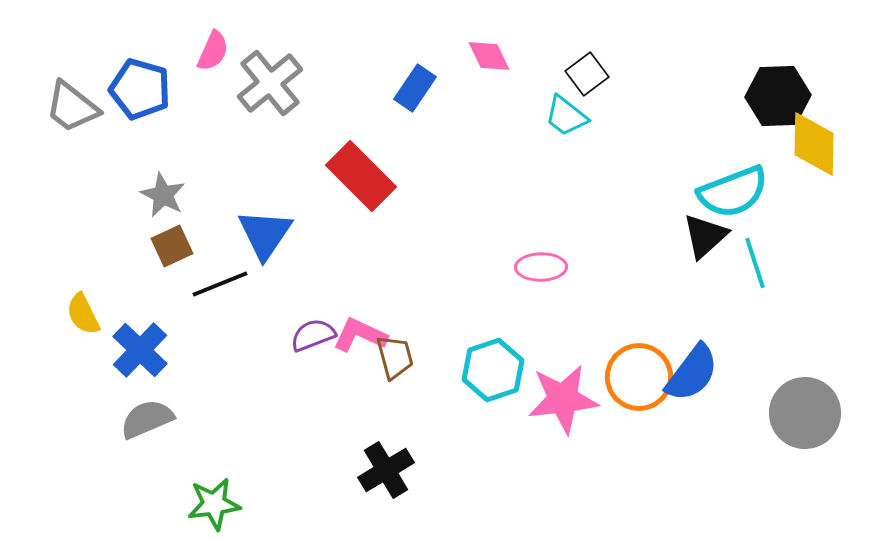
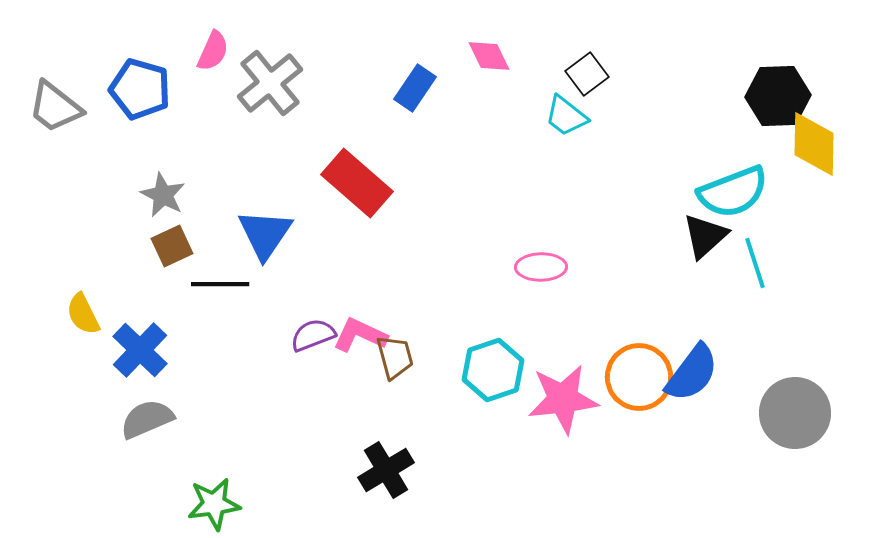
gray trapezoid: moved 17 px left
red rectangle: moved 4 px left, 7 px down; rotated 4 degrees counterclockwise
black line: rotated 22 degrees clockwise
gray circle: moved 10 px left
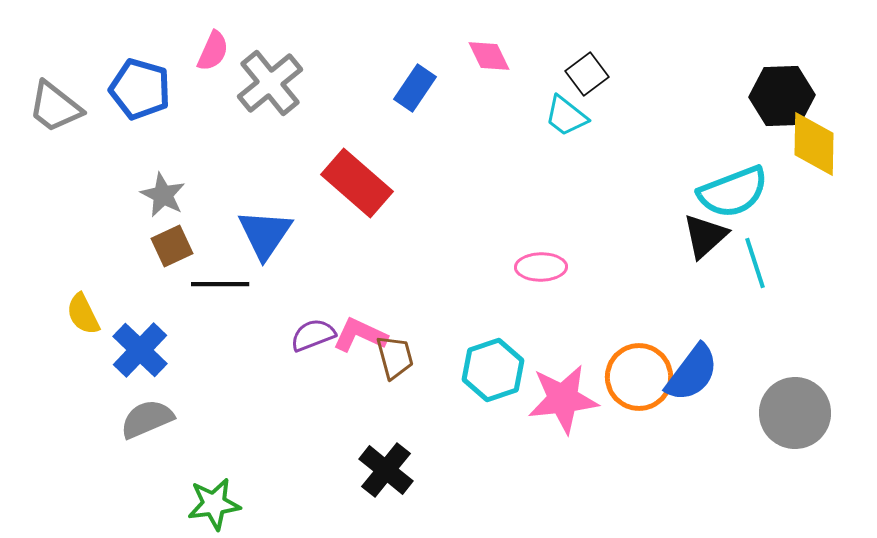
black hexagon: moved 4 px right
black cross: rotated 20 degrees counterclockwise
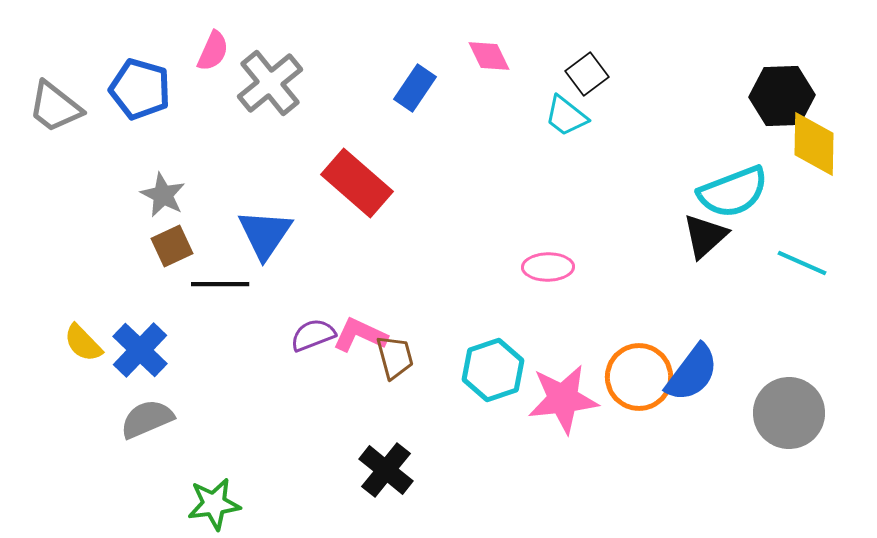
cyan line: moved 47 px right; rotated 48 degrees counterclockwise
pink ellipse: moved 7 px right
yellow semicircle: moved 29 px down; rotated 18 degrees counterclockwise
gray circle: moved 6 px left
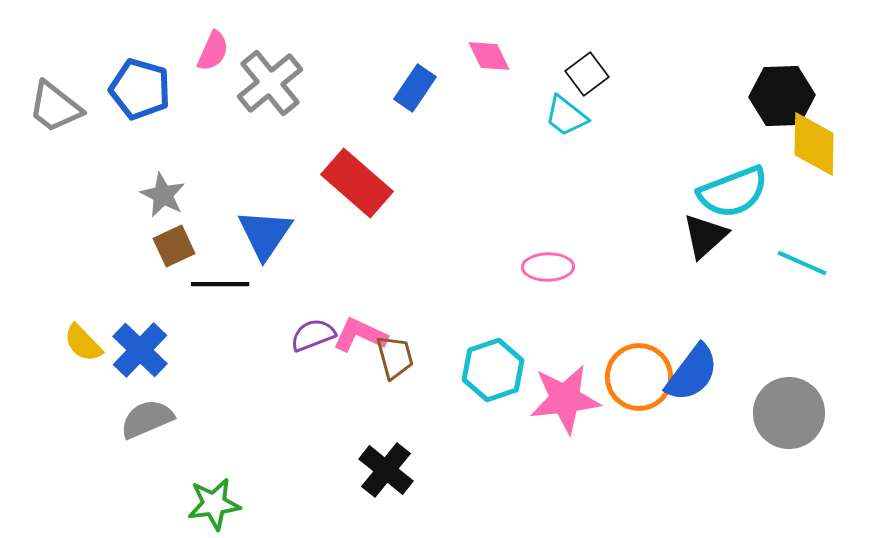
brown square: moved 2 px right
pink star: moved 2 px right
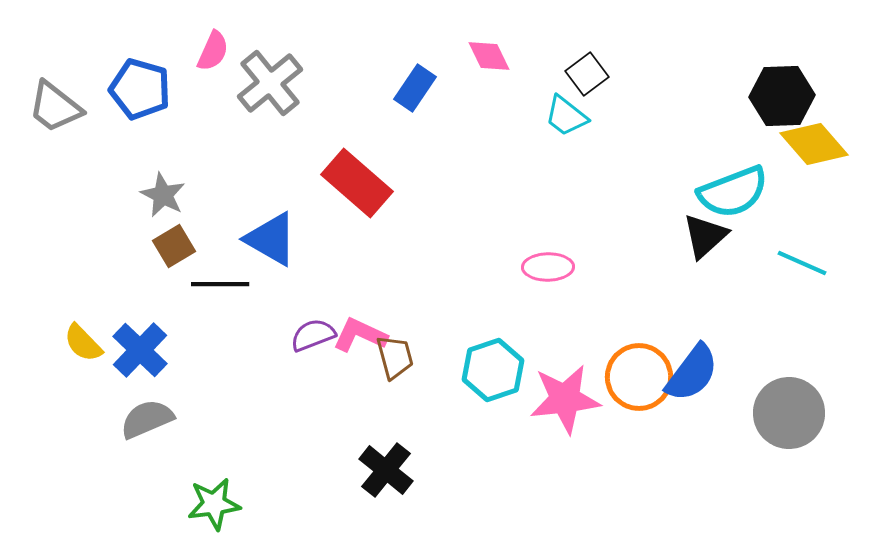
yellow diamond: rotated 42 degrees counterclockwise
blue triangle: moved 6 px right, 5 px down; rotated 34 degrees counterclockwise
brown square: rotated 6 degrees counterclockwise
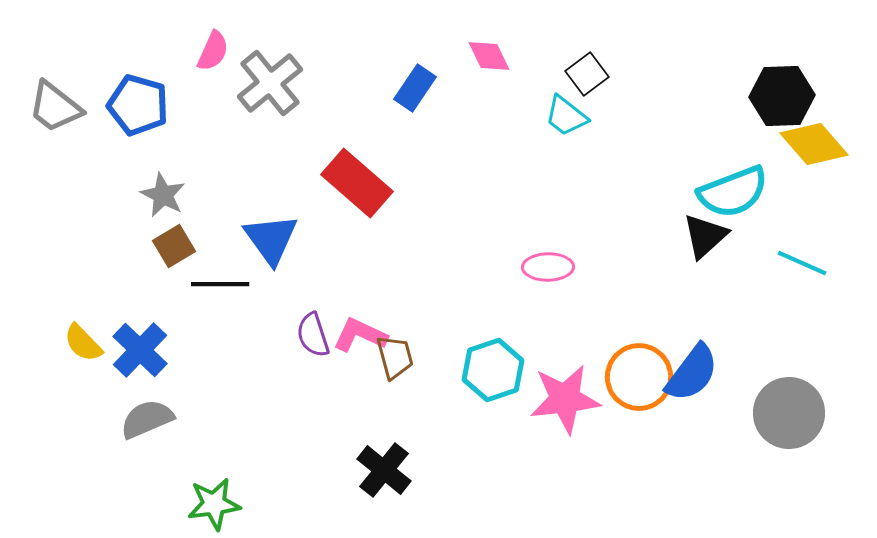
blue pentagon: moved 2 px left, 16 px down
blue triangle: rotated 24 degrees clockwise
purple semicircle: rotated 87 degrees counterclockwise
black cross: moved 2 px left
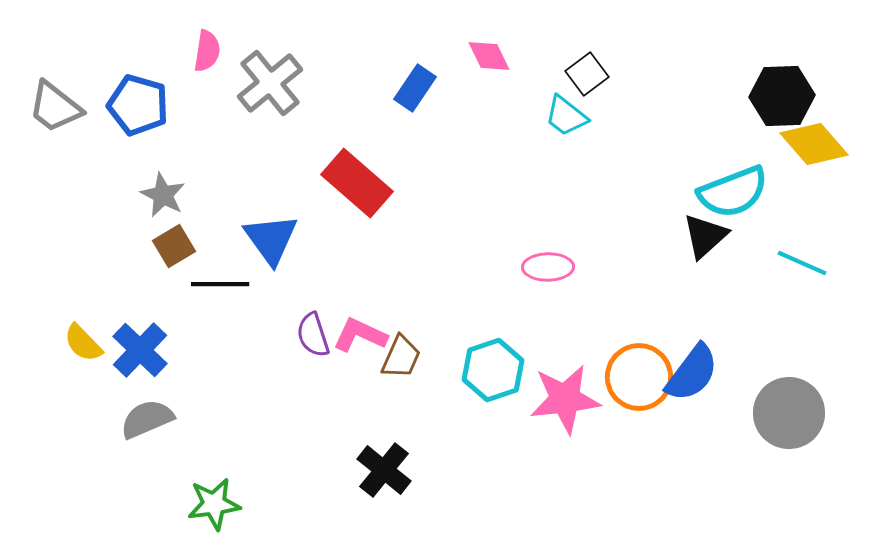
pink semicircle: moved 6 px left; rotated 15 degrees counterclockwise
brown trapezoid: moved 6 px right; rotated 39 degrees clockwise
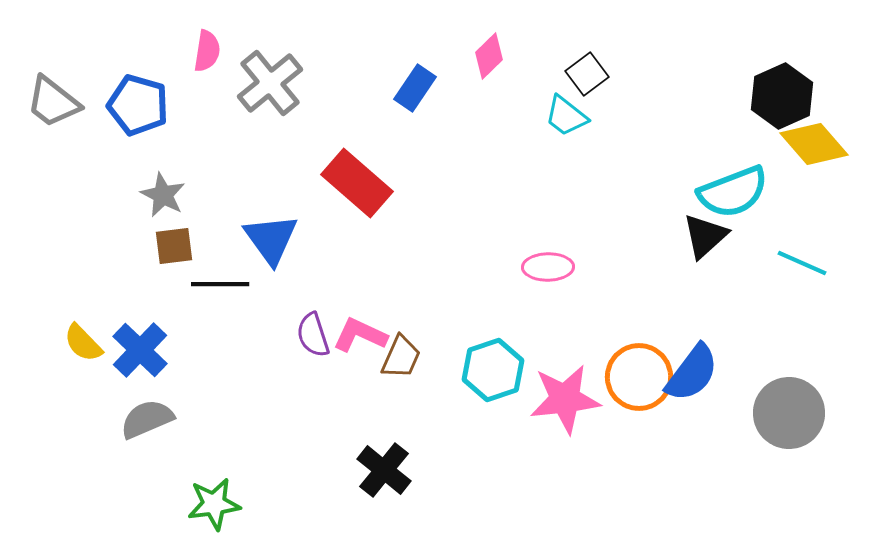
pink diamond: rotated 72 degrees clockwise
black hexagon: rotated 22 degrees counterclockwise
gray trapezoid: moved 2 px left, 5 px up
brown square: rotated 24 degrees clockwise
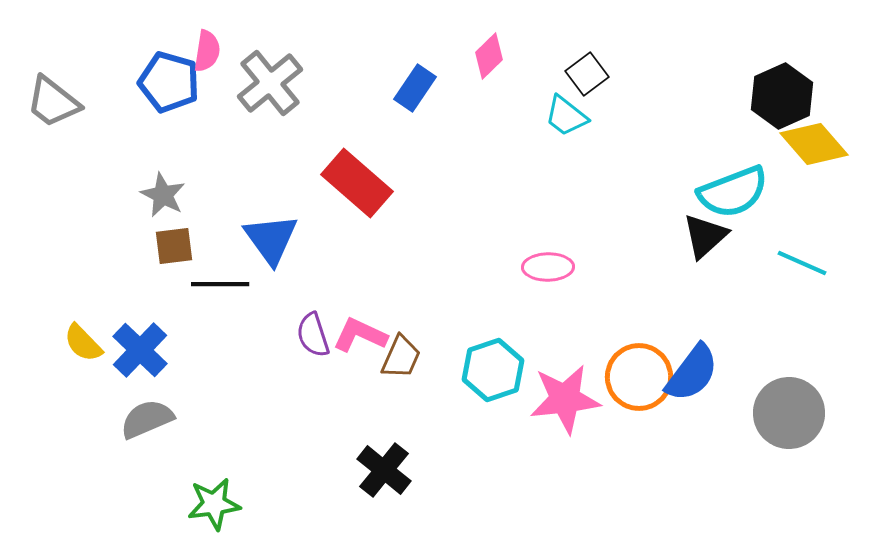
blue pentagon: moved 31 px right, 23 px up
